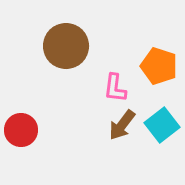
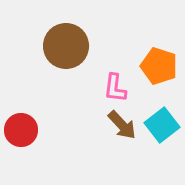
brown arrow: rotated 80 degrees counterclockwise
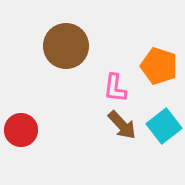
cyan square: moved 2 px right, 1 px down
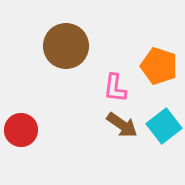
brown arrow: rotated 12 degrees counterclockwise
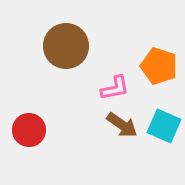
pink L-shape: rotated 108 degrees counterclockwise
cyan square: rotated 28 degrees counterclockwise
red circle: moved 8 px right
